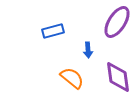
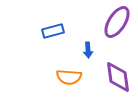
orange semicircle: moved 3 px left, 1 px up; rotated 145 degrees clockwise
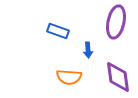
purple ellipse: moved 1 px left; rotated 20 degrees counterclockwise
blue rectangle: moved 5 px right; rotated 35 degrees clockwise
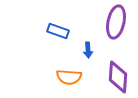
purple diamond: rotated 12 degrees clockwise
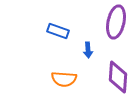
orange semicircle: moved 5 px left, 2 px down
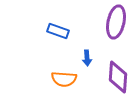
blue arrow: moved 1 px left, 8 px down
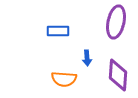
blue rectangle: rotated 20 degrees counterclockwise
purple diamond: moved 2 px up
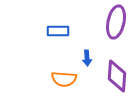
purple diamond: moved 1 px left, 1 px down
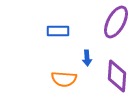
purple ellipse: rotated 16 degrees clockwise
